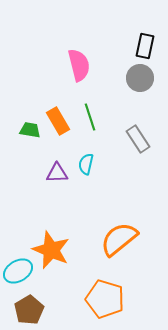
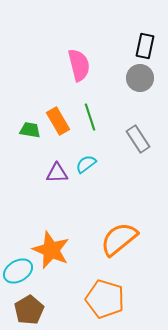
cyan semicircle: rotated 40 degrees clockwise
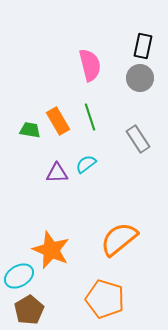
black rectangle: moved 2 px left
pink semicircle: moved 11 px right
cyan ellipse: moved 1 px right, 5 px down
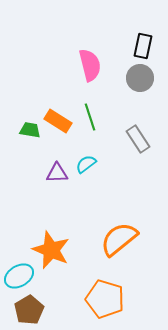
orange rectangle: rotated 28 degrees counterclockwise
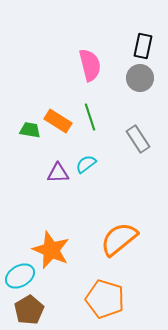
purple triangle: moved 1 px right
cyan ellipse: moved 1 px right
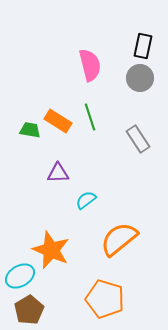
cyan semicircle: moved 36 px down
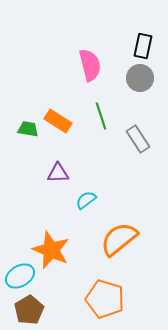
green line: moved 11 px right, 1 px up
green trapezoid: moved 2 px left, 1 px up
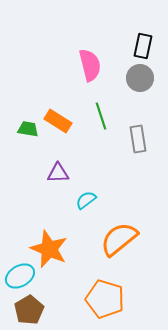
gray rectangle: rotated 24 degrees clockwise
orange star: moved 2 px left, 1 px up
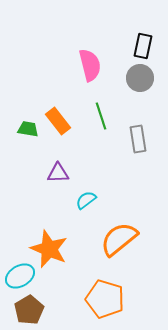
orange rectangle: rotated 20 degrees clockwise
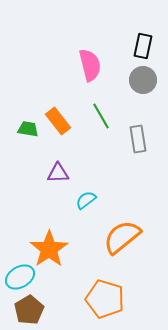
gray circle: moved 3 px right, 2 px down
green line: rotated 12 degrees counterclockwise
orange semicircle: moved 3 px right, 2 px up
orange star: rotated 15 degrees clockwise
cyan ellipse: moved 1 px down
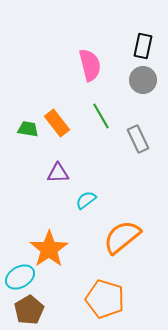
orange rectangle: moved 1 px left, 2 px down
gray rectangle: rotated 16 degrees counterclockwise
